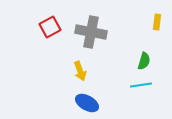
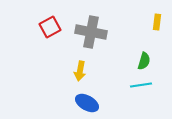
yellow arrow: rotated 30 degrees clockwise
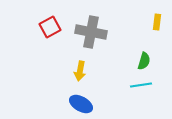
blue ellipse: moved 6 px left, 1 px down
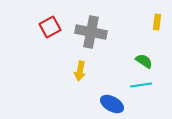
green semicircle: rotated 72 degrees counterclockwise
blue ellipse: moved 31 px right
